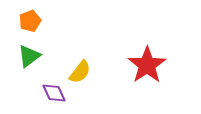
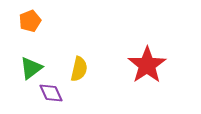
green triangle: moved 2 px right, 12 px down
yellow semicircle: moved 1 px left, 3 px up; rotated 25 degrees counterclockwise
purple diamond: moved 3 px left
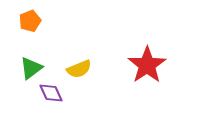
yellow semicircle: rotated 55 degrees clockwise
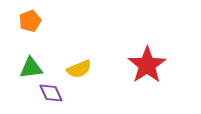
green triangle: rotated 30 degrees clockwise
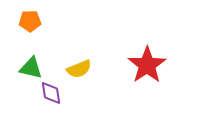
orange pentagon: rotated 20 degrees clockwise
green triangle: rotated 20 degrees clockwise
purple diamond: rotated 15 degrees clockwise
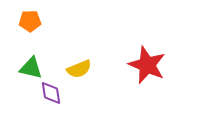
red star: rotated 15 degrees counterclockwise
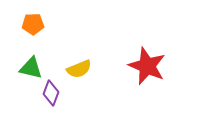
orange pentagon: moved 3 px right, 3 px down
red star: moved 1 px down
purple diamond: rotated 30 degrees clockwise
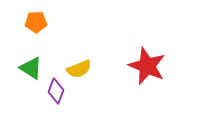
orange pentagon: moved 3 px right, 2 px up
green triangle: rotated 20 degrees clockwise
purple diamond: moved 5 px right, 2 px up
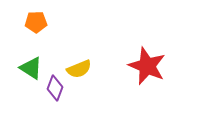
purple diamond: moved 1 px left, 3 px up
